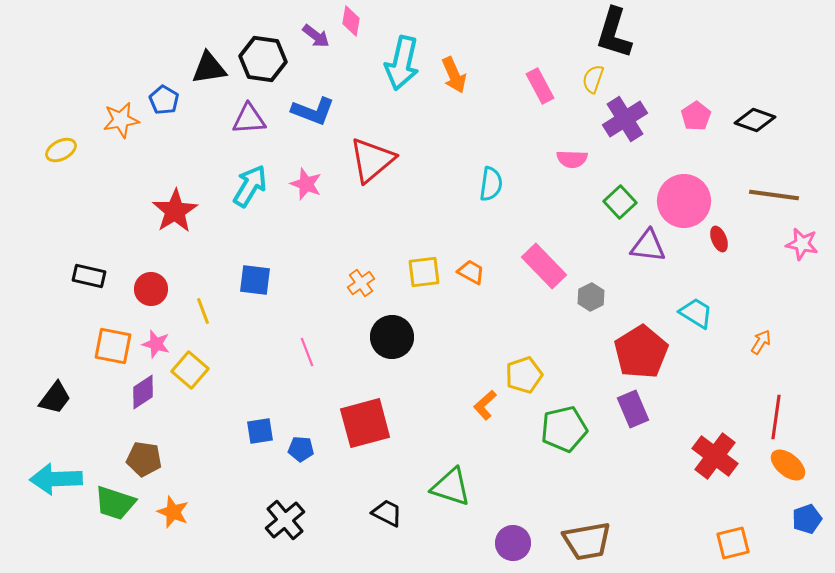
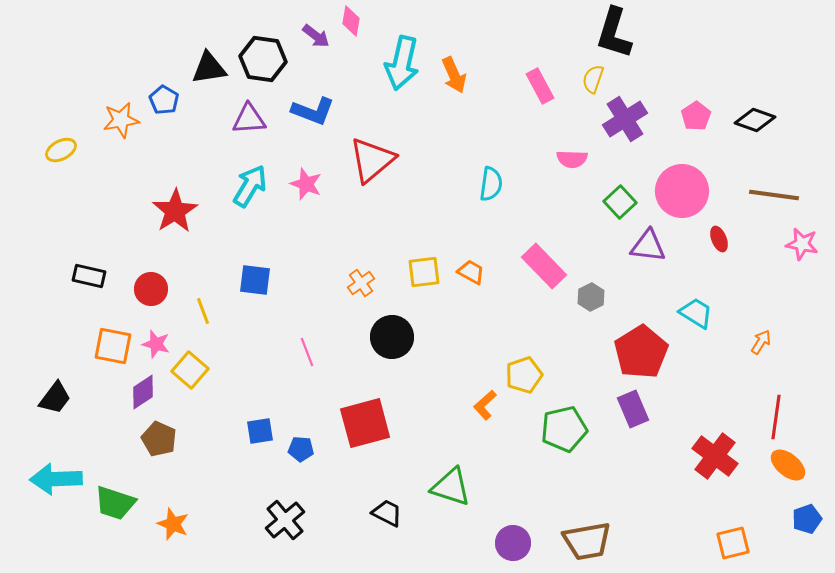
pink circle at (684, 201): moved 2 px left, 10 px up
brown pentagon at (144, 459): moved 15 px right, 20 px up; rotated 16 degrees clockwise
orange star at (173, 512): moved 12 px down
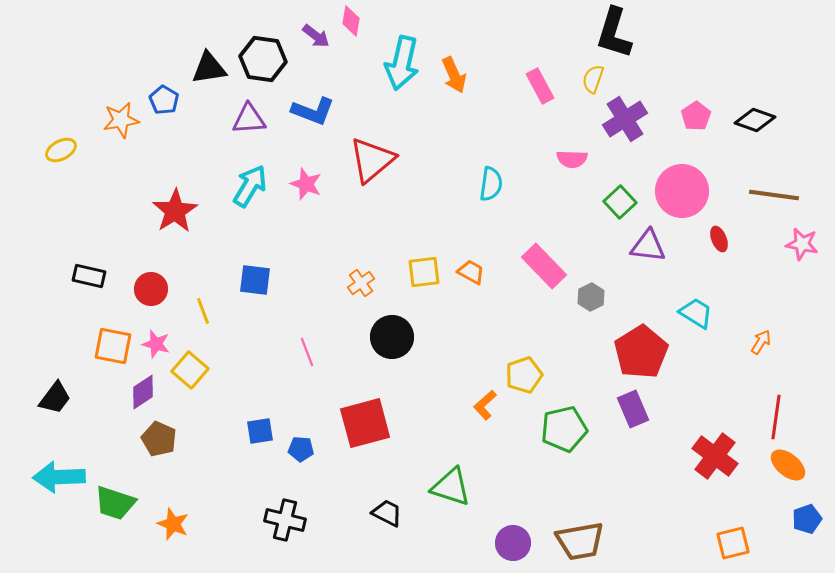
cyan arrow at (56, 479): moved 3 px right, 2 px up
black cross at (285, 520): rotated 36 degrees counterclockwise
brown trapezoid at (587, 541): moved 7 px left
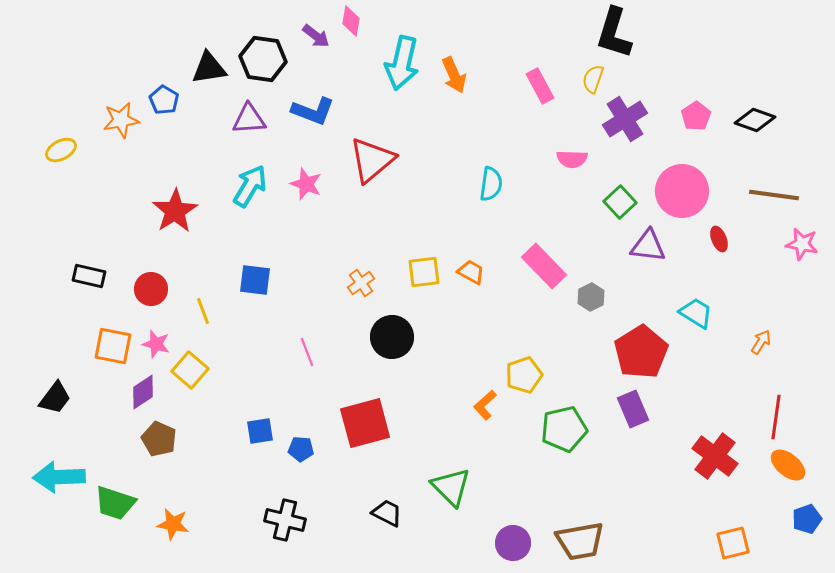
green triangle at (451, 487): rotated 27 degrees clockwise
orange star at (173, 524): rotated 12 degrees counterclockwise
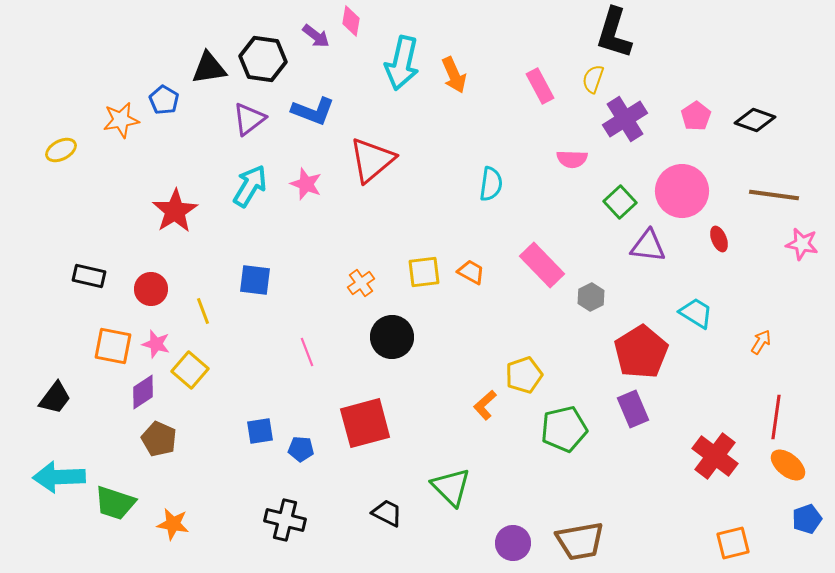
purple triangle at (249, 119): rotated 33 degrees counterclockwise
pink rectangle at (544, 266): moved 2 px left, 1 px up
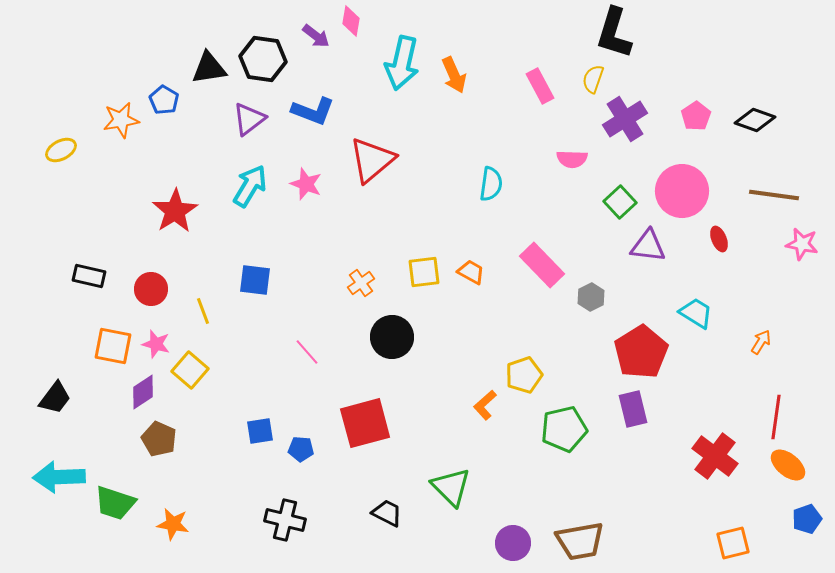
pink line at (307, 352): rotated 20 degrees counterclockwise
purple rectangle at (633, 409): rotated 9 degrees clockwise
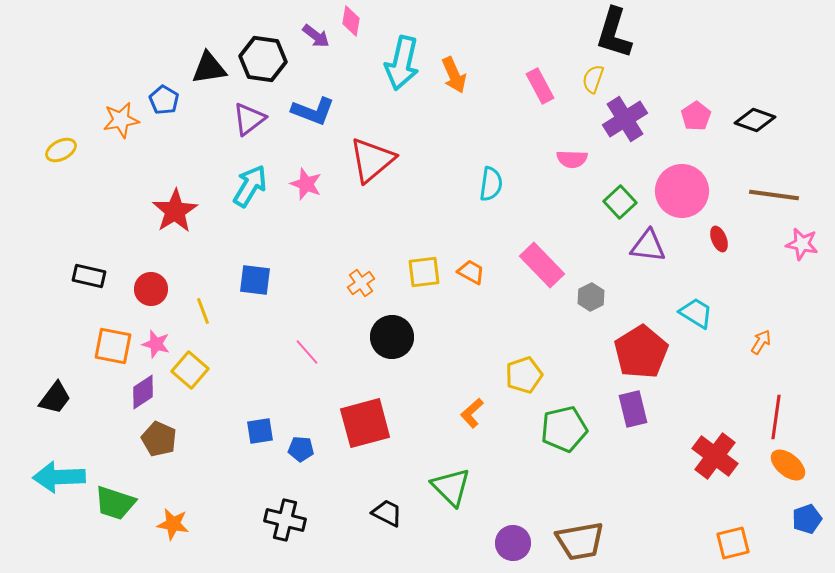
orange L-shape at (485, 405): moved 13 px left, 8 px down
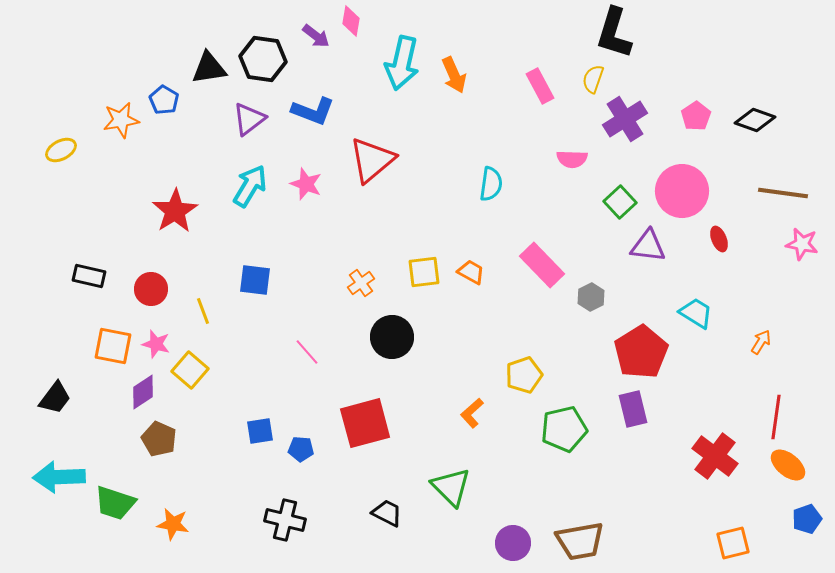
brown line at (774, 195): moved 9 px right, 2 px up
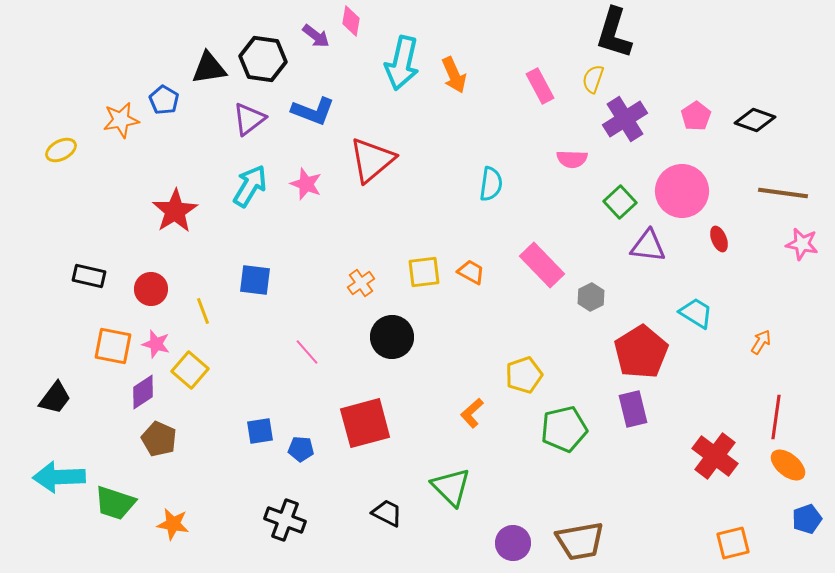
black cross at (285, 520): rotated 6 degrees clockwise
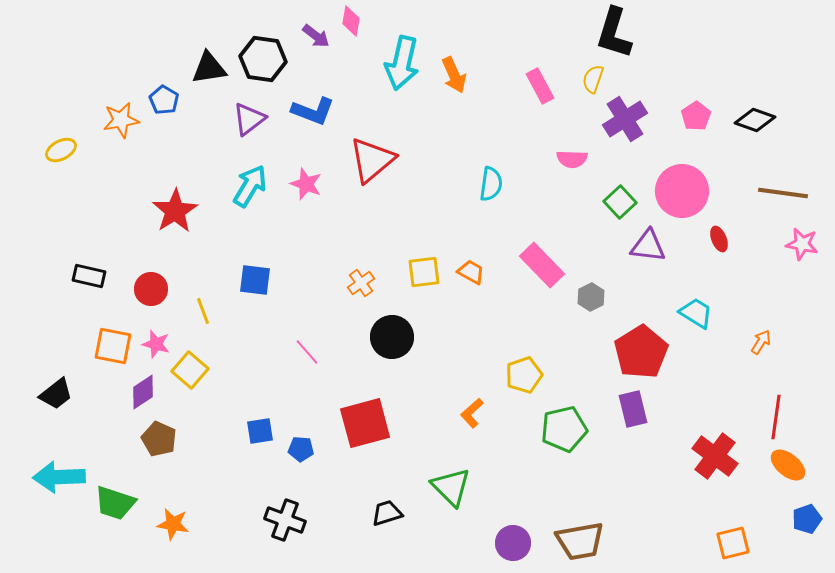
black trapezoid at (55, 398): moved 1 px right, 4 px up; rotated 15 degrees clockwise
black trapezoid at (387, 513): rotated 44 degrees counterclockwise
